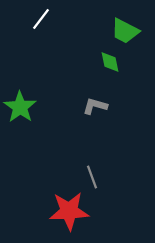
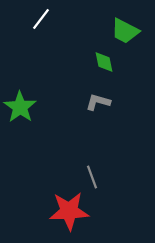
green diamond: moved 6 px left
gray L-shape: moved 3 px right, 4 px up
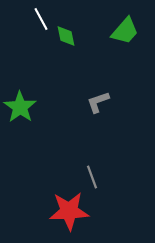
white line: rotated 65 degrees counterclockwise
green trapezoid: rotated 76 degrees counterclockwise
green diamond: moved 38 px left, 26 px up
gray L-shape: rotated 35 degrees counterclockwise
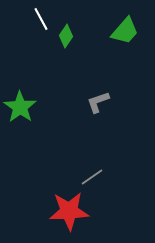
green diamond: rotated 45 degrees clockwise
gray line: rotated 75 degrees clockwise
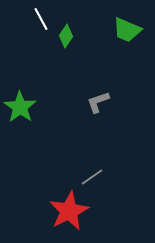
green trapezoid: moved 2 px right, 1 px up; rotated 72 degrees clockwise
red star: rotated 24 degrees counterclockwise
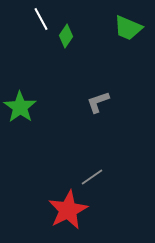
green trapezoid: moved 1 px right, 2 px up
red star: moved 1 px left, 1 px up
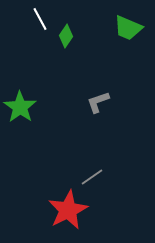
white line: moved 1 px left
